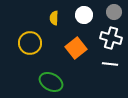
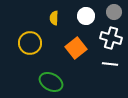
white circle: moved 2 px right, 1 px down
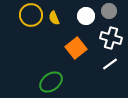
gray circle: moved 5 px left, 1 px up
yellow semicircle: rotated 24 degrees counterclockwise
yellow circle: moved 1 px right, 28 px up
white line: rotated 42 degrees counterclockwise
green ellipse: rotated 65 degrees counterclockwise
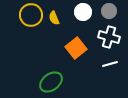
white circle: moved 3 px left, 4 px up
white cross: moved 2 px left, 1 px up
white line: rotated 21 degrees clockwise
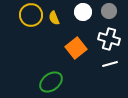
white cross: moved 2 px down
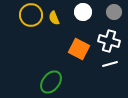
gray circle: moved 5 px right, 1 px down
white cross: moved 2 px down
orange square: moved 3 px right, 1 px down; rotated 25 degrees counterclockwise
green ellipse: rotated 15 degrees counterclockwise
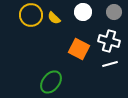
yellow semicircle: rotated 24 degrees counterclockwise
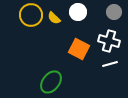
white circle: moved 5 px left
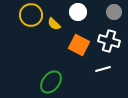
yellow semicircle: moved 6 px down
orange square: moved 4 px up
white line: moved 7 px left, 5 px down
